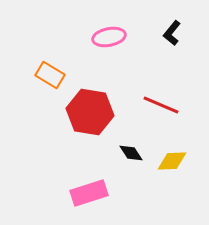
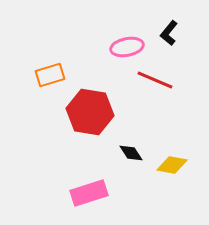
black L-shape: moved 3 px left
pink ellipse: moved 18 px right, 10 px down
orange rectangle: rotated 48 degrees counterclockwise
red line: moved 6 px left, 25 px up
yellow diamond: moved 4 px down; rotated 12 degrees clockwise
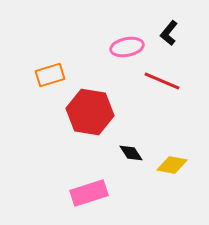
red line: moved 7 px right, 1 px down
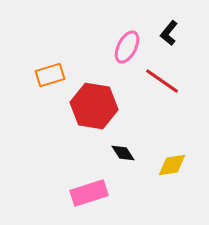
pink ellipse: rotated 52 degrees counterclockwise
red line: rotated 12 degrees clockwise
red hexagon: moved 4 px right, 6 px up
black diamond: moved 8 px left
yellow diamond: rotated 20 degrees counterclockwise
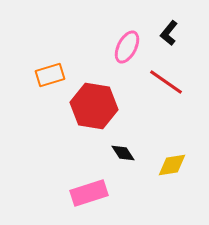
red line: moved 4 px right, 1 px down
